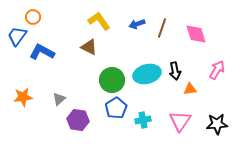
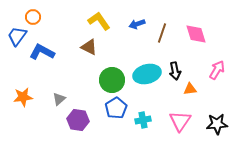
brown line: moved 5 px down
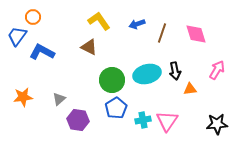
pink triangle: moved 13 px left
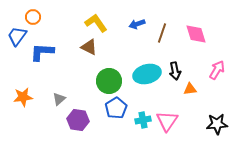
yellow L-shape: moved 3 px left, 2 px down
blue L-shape: rotated 25 degrees counterclockwise
green circle: moved 3 px left, 1 px down
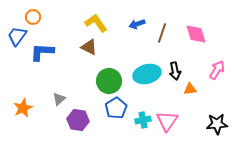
orange star: moved 11 px down; rotated 18 degrees counterclockwise
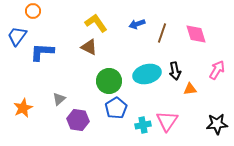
orange circle: moved 6 px up
cyan cross: moved 5 px down
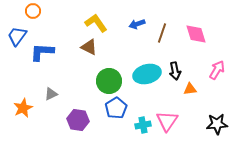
gray triangle: moved 8 px left, 5 px up; rotated 16 degrees clockwise
